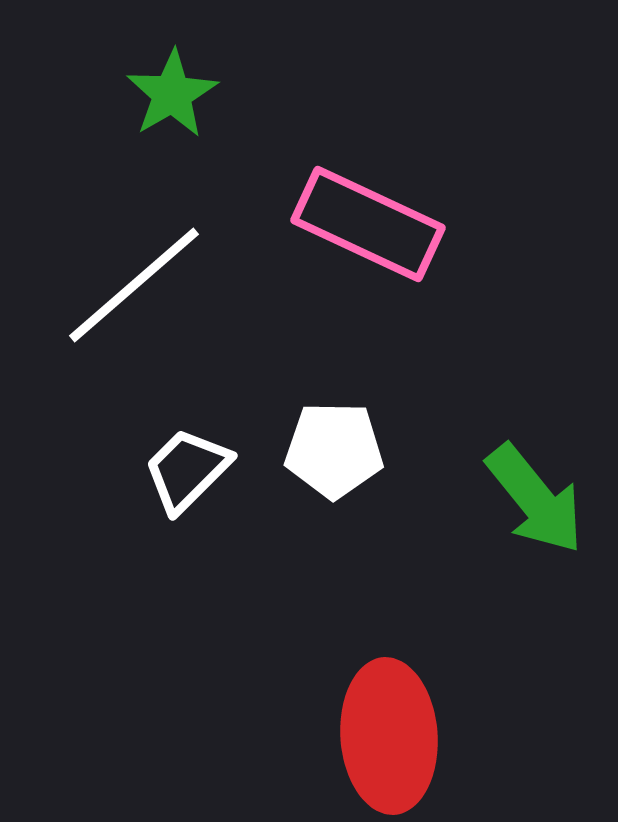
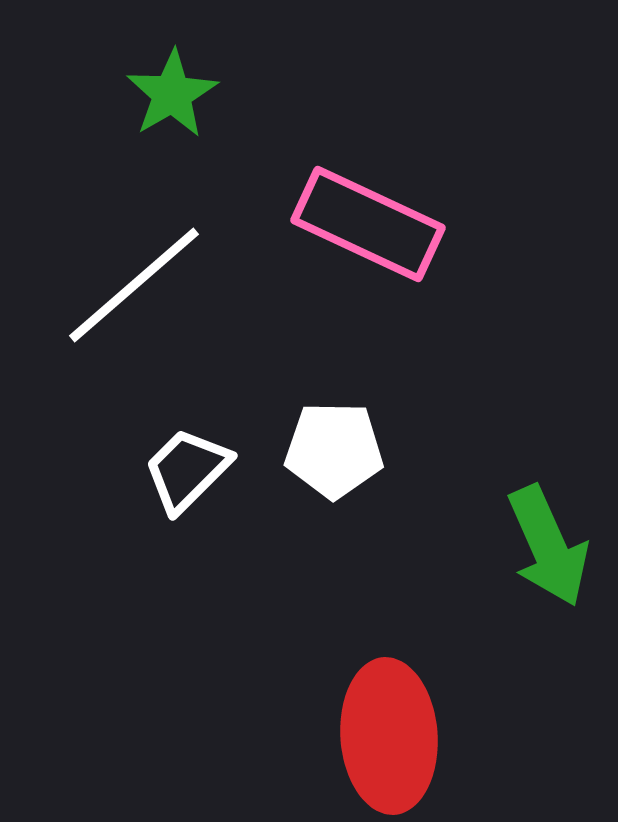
green arrow: moved 13 px right, 47 px down; rotated 15 degrees clockwise
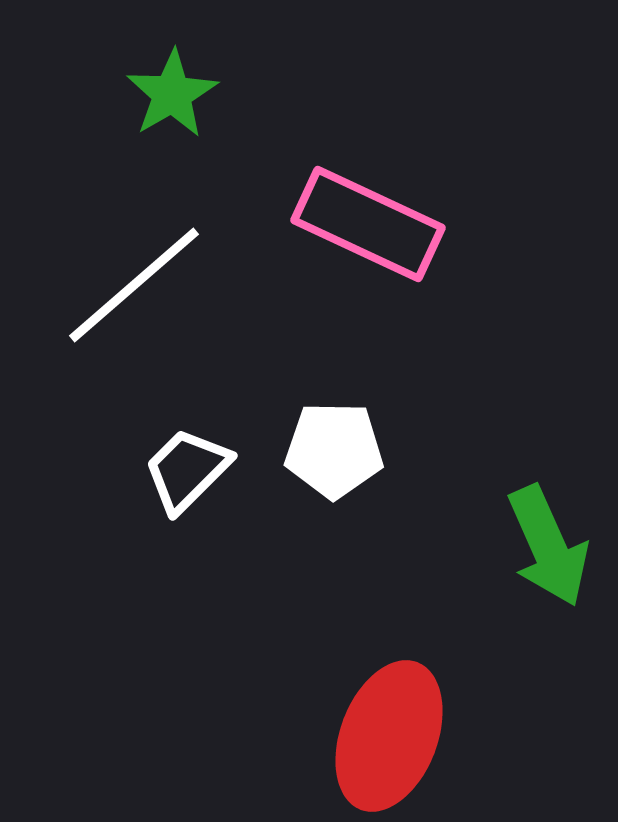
red ellipse: rotated 25 degrees clockwise
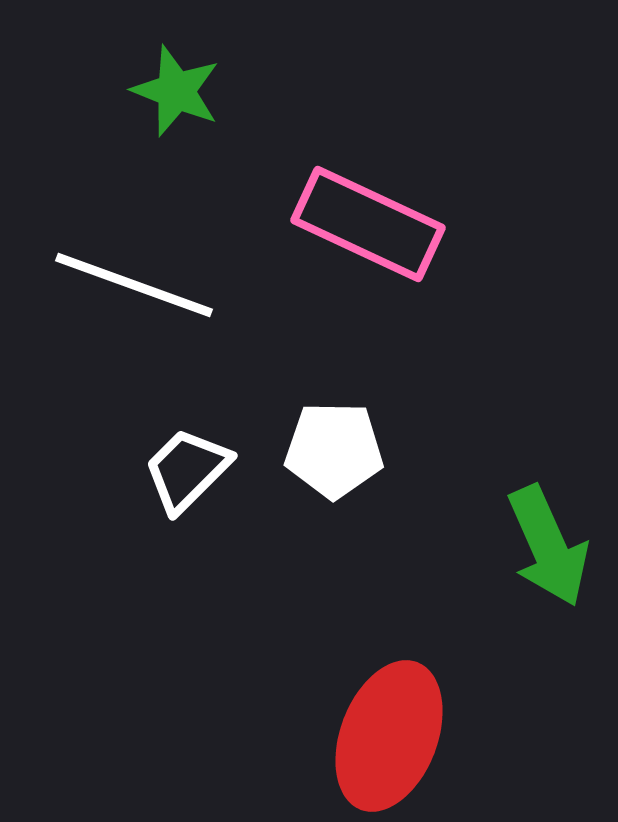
green star: moved 4 px right, 3 px up; rotated 20 degrees counterclockwise
white line: rotated 61 degrees clockwise
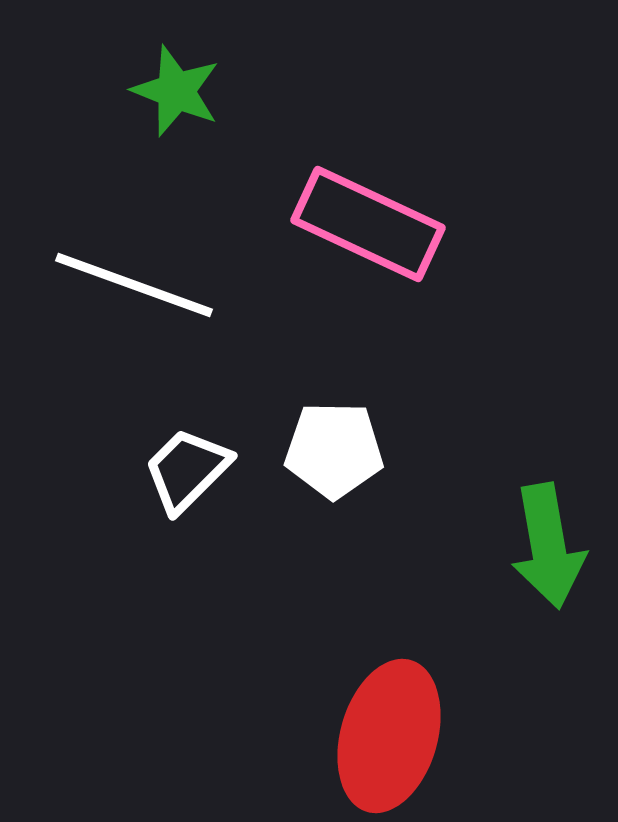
green arrow: rotated 14 degrees clockwise
red ellipse: rotated 5 degrees counterclockwise
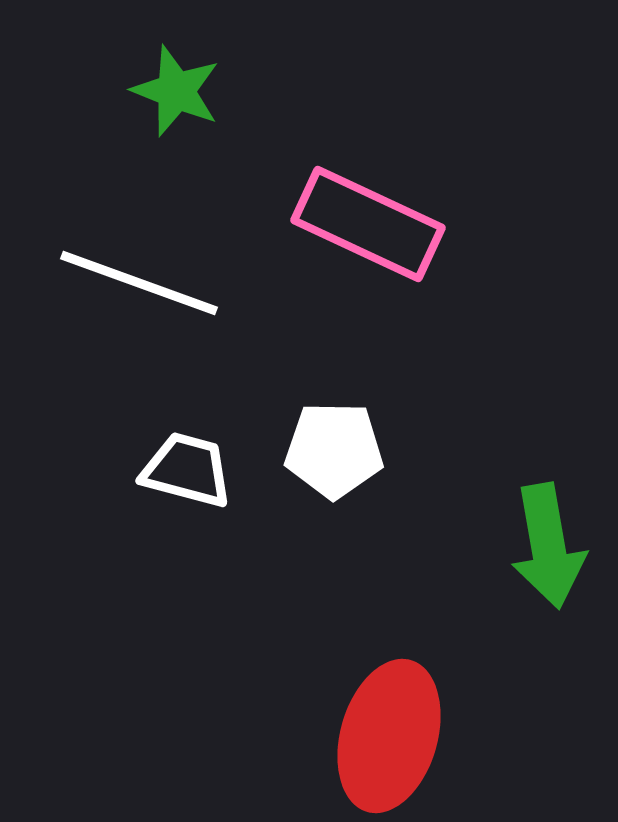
white line: moved 5 px right, 2 px up
white trapezoid: rotated 60 degrees clockwise
